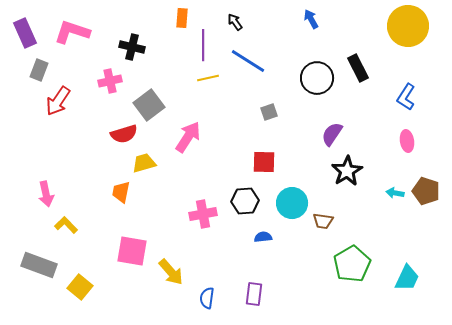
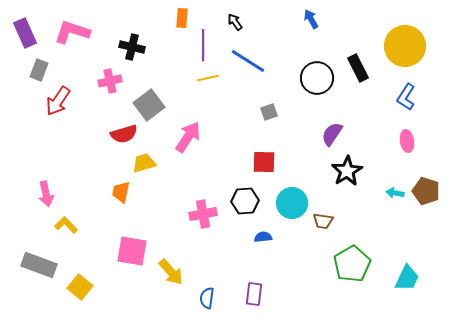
yellow circle at (408, 26): moved 3 px left, 20 px down
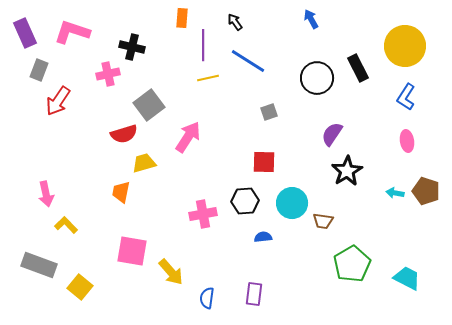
pink cross at (110, 81): moved 2 px left, 7 px up
cyan trapezoid at (407, 278): rotated 88 degrees counterclockwise
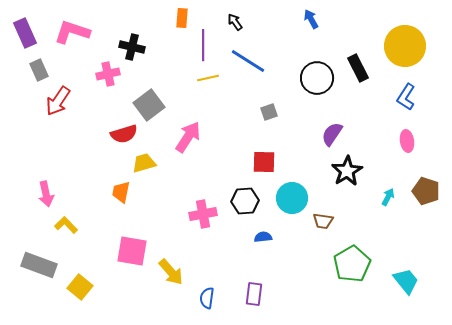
gray rectangle at (39, 70): rotated 45 degrees counterclockwise
cyan arrow at (395, 193): moved 7 px left, 4 px down; rotated 108 degrees clockwise
cyan circle at (292, 203): moved 5 px up
cyan trapezoid at (407, 278): moved 1 px left, 3 px down; rotated 24 degrees clockwise
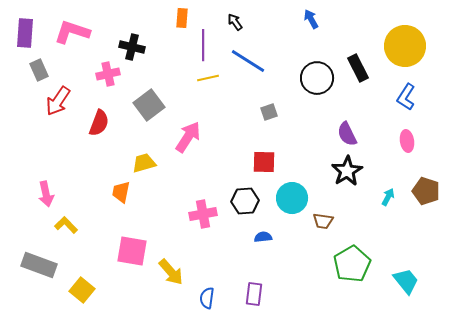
purple rectangle at (25, 33): rotated 28 degrees clockwise
red semicircle at (124, 134): moved 25 px left, 11 px up; rotated 52 degrees counterclockwise
purple semicircle at (332, 134): moved 15 px right; rotated 60 degrees counterclockwise
yellow square at (80, 287): moved 2 px right, 3 px down
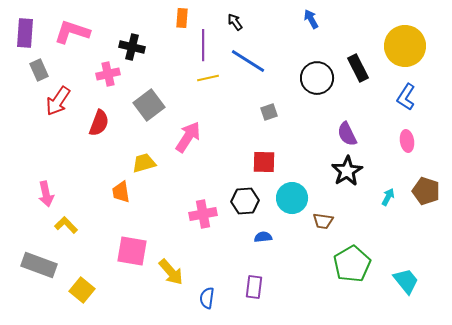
orange trapezoid at (121, 192): rotated 20 degrees counterclockwise
purple rectangle at (254, 294): moved 7 px up
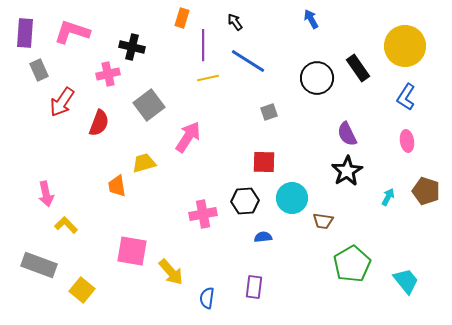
orange rectangle at (182, 18): rotated 12 degrees clockwise
black rectangle at (358, 68): rotated 8 degrees counterclockwise
red arrow at (58, 101): moved 4 px right, 1 px down
orange trapezoid at (121, 192): moved 4 px left, 6 px up
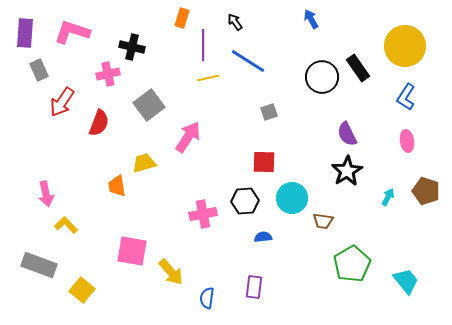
black circle at (317, 78): moved 5 px right, 1 px up
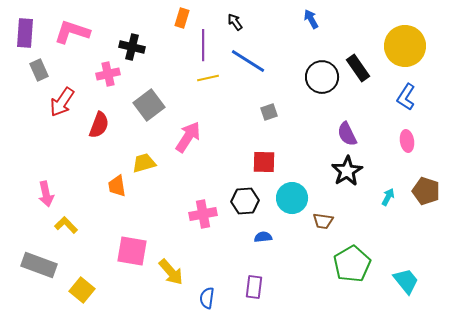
red semicircle at (99, 123): moved 2 px down
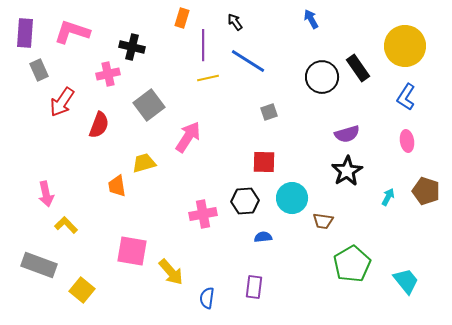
purple semicircle at (347, 134): rotated 80 degrees counterclockwise
